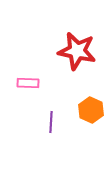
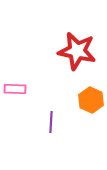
pink rectangle: moved 13 px left, 6 px down
orange hexagon: moved 10 px up
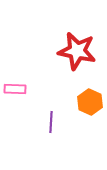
orange hexagon: moved 1 px left, 2 px down
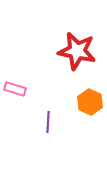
pink rectangle: rotated 15 degrees clockwise
purple line: moved 3 px left
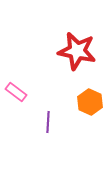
pink rectangle: moved 1 px right, 3 px down; rotated 20 degrees clockwise
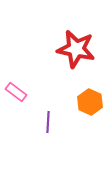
red star: moved 1 px left, 2 px up
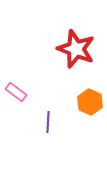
red star: rotated 9 degrees clockwise
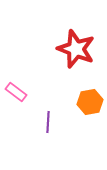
orange hexagon: rotated 25 degrees clockwise
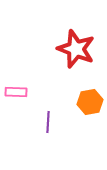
pink rectangle: rotated 35 degrees counterclockwise
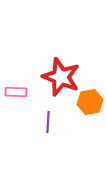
red star: moved 15 px left, 28 px down
